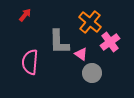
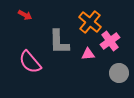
red arrow: rotated 80 degrees clockwise
pink cross: moved 1 px up
pink triangle: moved 7 px right; rotated 40 degrees counterclockwise
pink semicircle: rotated 45 degrees counterclockwise
gray circle: moved 27 px right
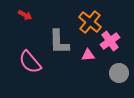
pink triangle: moved 1 px down
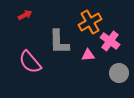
red arrow: rotated 56 degrees counterclockwise
orange cross: rotated 20 degrees clockwise
pink cross: rotated 18 degrees counterclockwise
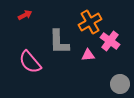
gray circle: moved 1 px right, 11 px down
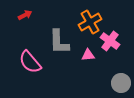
gray circle: moved 1 px right, 1 px up
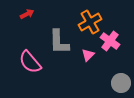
red arrow: moved 2 px right, 1 px up
pink triangle: rotated 40 degrees counterclockwise
